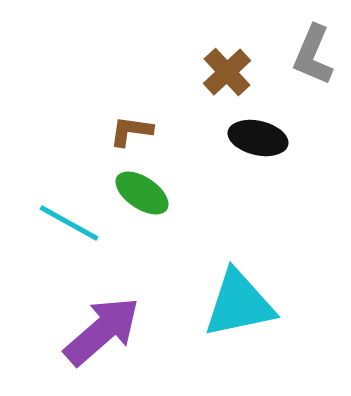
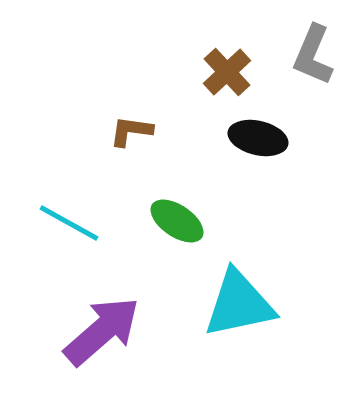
green ellipse: moved 35 px right, 28 px down
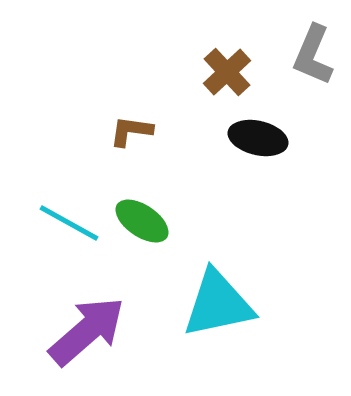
green ellipse: moved 35 px left
cyan triangle: moved 21 px left
purple arrow: moved 15 px left
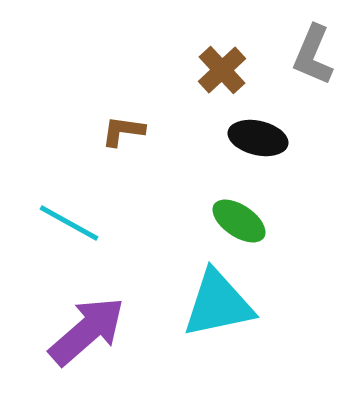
brown cross: moved 5 px left, 2 px up
brown L-shape: moved 8 px left
green ellipse: moved 97 px right
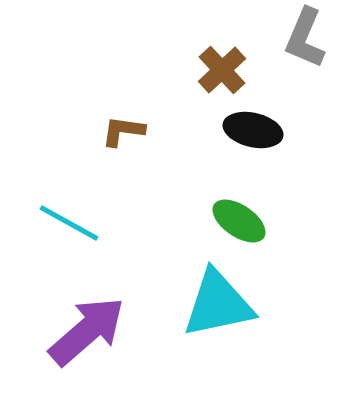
gray L-shape: moved 8 px left, 17 px up
black ellipse: moved 5 px left, 8 px up
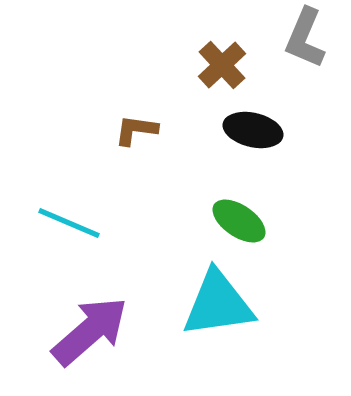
brown cross: moved 5 px up
brown L-shape: moved 13 px right, 1 px up
cyan line: rotated 6 degrees counterclockwise
cyan triangle: rotated 4 degrees clockwise
purple arrow: moved 3 px right
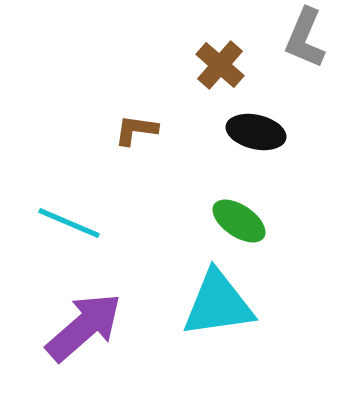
brown cross: moved 2 px left; rotated 6 degrees counterclockwise
black ellipse: moved 3 px right, 2 px down
purple arrow: moved 6 px left, 4 px up
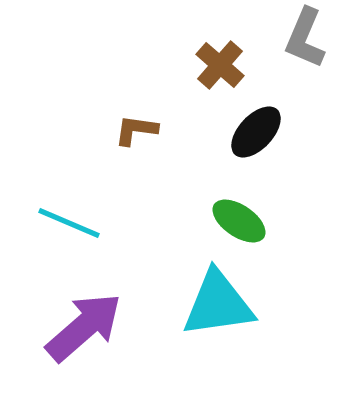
black ellipse: rotated 60 degrees counterclockwise
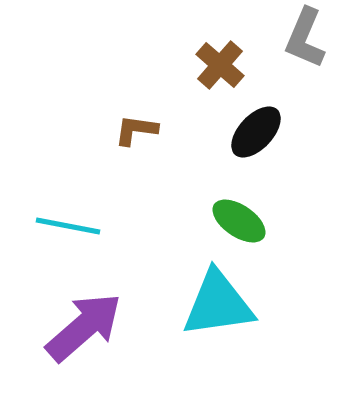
cyan line: moved 1 px left, 3 px down; rotated 12 degrees counterclockwise
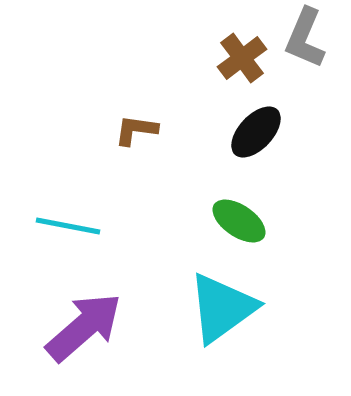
brown cross: moved 22 px right, 7 px up; rotated 12 degrees clockwise
cyan triangle: moved 4 px right, 4 px down; rotated 28 degrees counterclockwise
